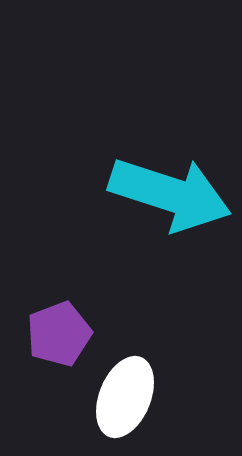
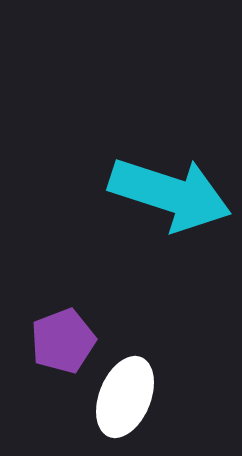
purple pentagon: moved 4 px right, 7 px down
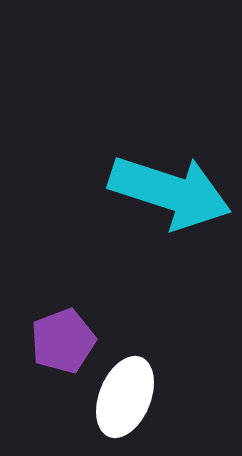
cyan arrow: moved 2 px up
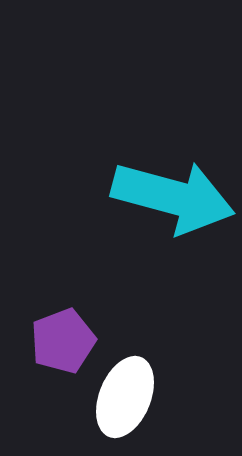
cyan arrow: moved 3 px right, 5 px down; rotated 3 degrees counterclockwise
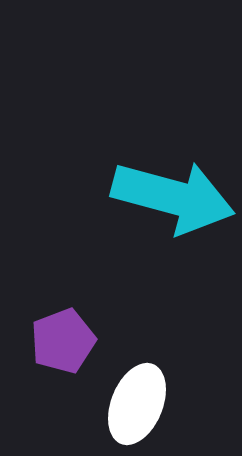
white ellipse: moved 12 px right, 7 px down
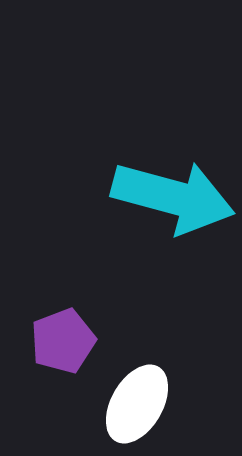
white ellipse: rotated 8 degrees clockwise
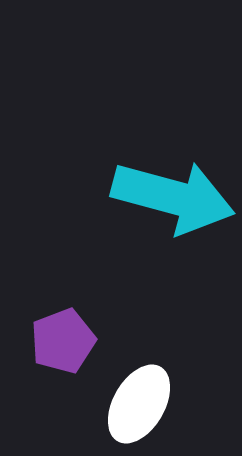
white ellipse: moved 2 px right
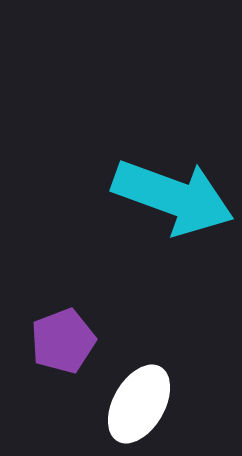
cyan arrow: rotated 5 degrees clockwise
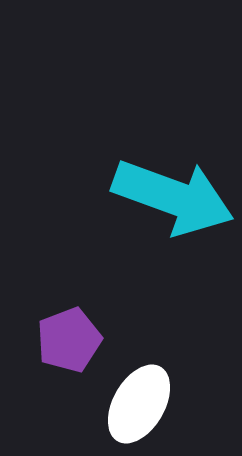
purple pentagon: moved 6 px right, 1 px up
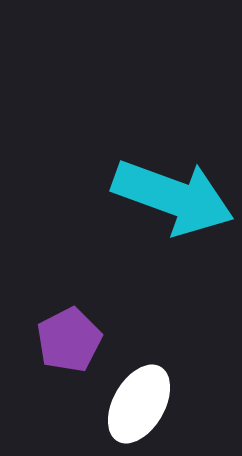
purple pentagon: rotated 6 degrees counterclockwise
